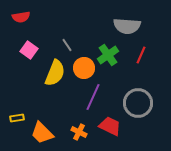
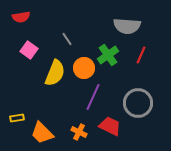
gray line: moved 6 px up
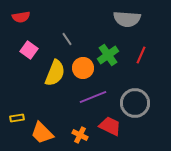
gray semicircle: moved 7 px up
orange circle: moved 1 px left
purple line: rotated 44 degrees clockwise
gray circle: moved 3 px left
orange cross: moved 1 px right, 3 px down
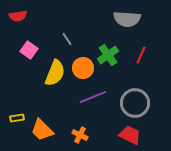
red semicircle: moved 3 px left, 1 px up
red trapezoid: moved 20 px right, 9 px down
orange trapezoid: moved 3 px up
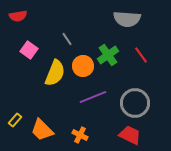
red line: rotated 60 degrees counterclockwise
orange circle: moved 2 px up
yellow rectangle: moved 2 px left, 2 px down; rotated 40 degrees counterclockwise
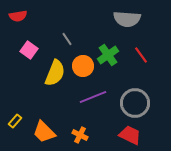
yellow rectangle: moved 1 px down
orange trapezoid: moved 2 px right, 2 px down
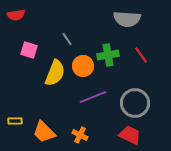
red semicircle: moved 2 px left, 1 px up
pink square: rotated 18 degrees counterclockwise
green cross: rotated 25 degrees clockwise
yellow rectangle: rotated 48 degrees clockwise
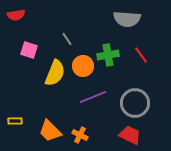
orange trapezoid: moved 6 px right, 1 px up
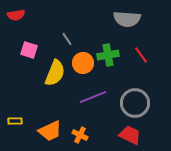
orange circle: moved 3 px up
orange trapezoid: rotated 70 degrees counterclockwise
